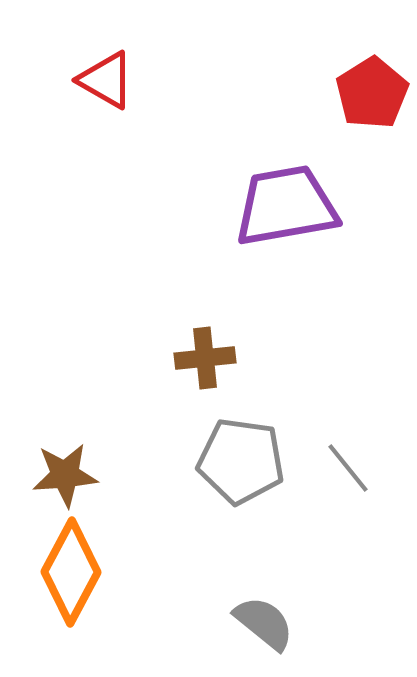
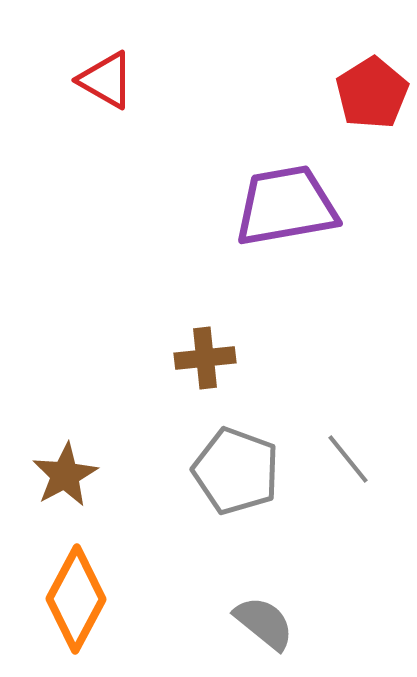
gray pentagon: moved 5 px left, 10 px down; rotated 12 degrees clockwise
gray line: moved 9 px up
brown star: rotated 24 degrees counterclockwise
orange diamond: moved 5 px right, 27 px down
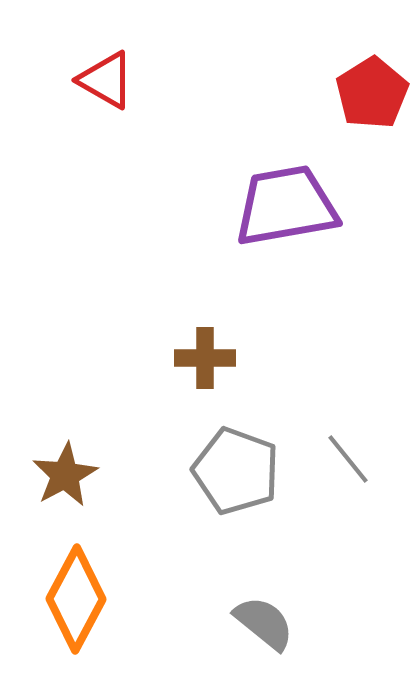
brown cross: rotated 6 degrees clockwise
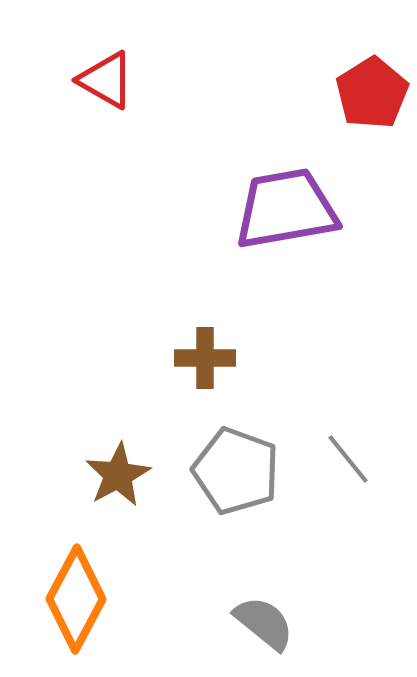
purple trapezoid: moved 3 px down
brown star: moved 53 px right
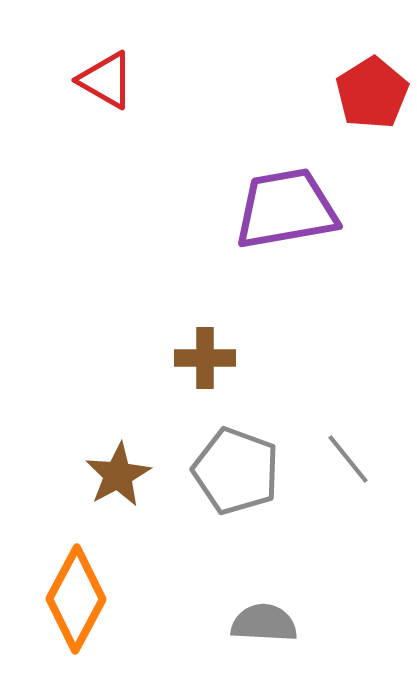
gray semicircle: rotated 36 degrees counterclockwise
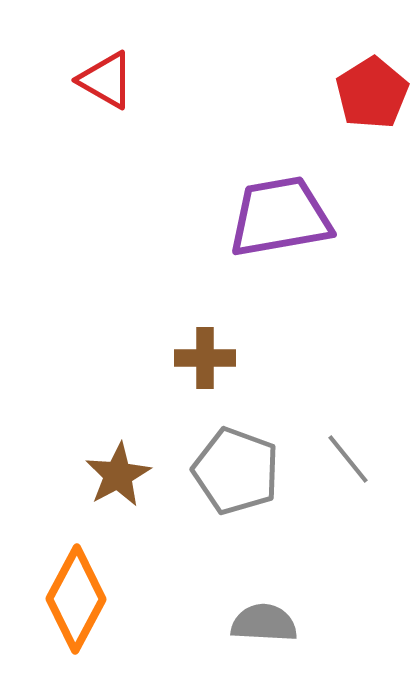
purple trapezoid: moved 6 px left, 8 px down
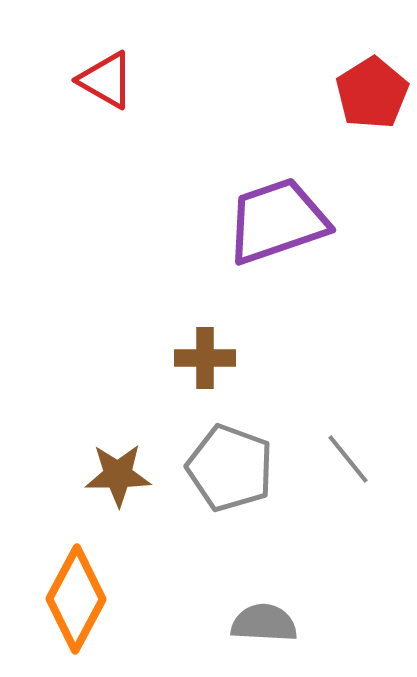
purple trapezoid: moved 3 px left, 4 px down; rotated 9 degrees counterclockwise
gray pentagon: moved 6 px left, 3 px up
brown star: rotated 28 degrees clockwise
